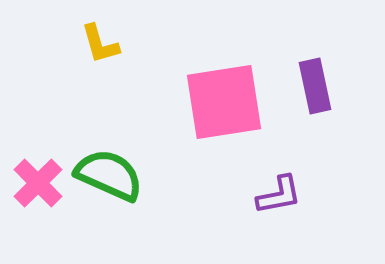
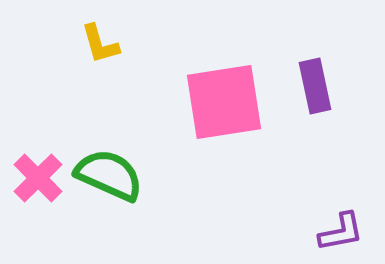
pink cross: moved 5 px up
purple L-shape: moved 62 px right, 37 px down
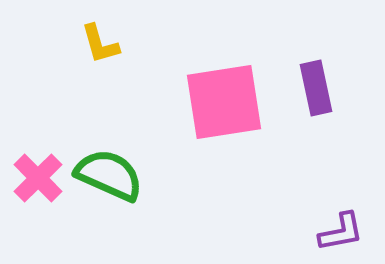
purple rectangle: moved 1 px right, 2 px down
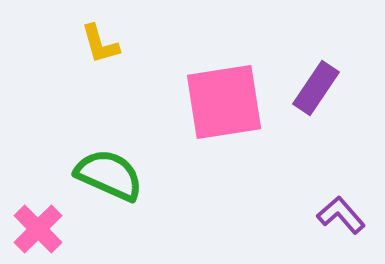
purple rectangle: rotated 46 degrees clockwise
pink cross: moved 51 px down
purple L-shape: moved 17 px up; rotated 120 degrees counterclockwise
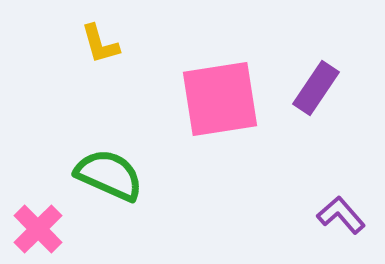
pink square: moved 4 px left, 3 px up
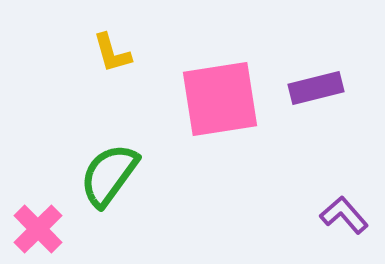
yellow L-shape: moved 12 px right, 9 px down
purple rectangle: rotated 42 degrees clockwise
green semicircle: rotated 78 degrees counterclockwise
purple L-shape: moved 3 px right
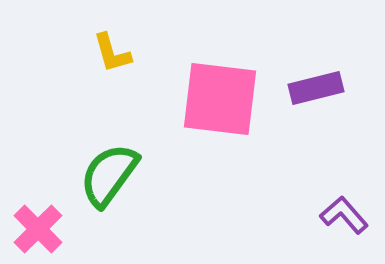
pink square: rotated 16 degrees clockwise
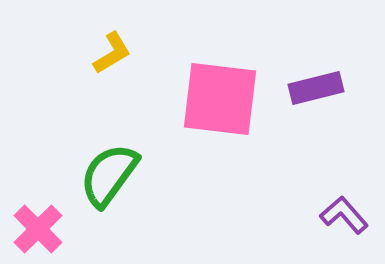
yellow L-shape: rotated 105 degrees counterclockwise
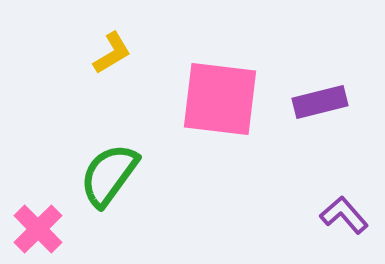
purple rectangle: moved 4 px right, 14 px down
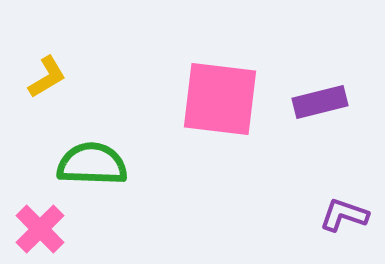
yellow L-shape: moved 65 px left, 24 px down
green semicircle: moved 17 px left, 11 px up; rotated 56 degrees clockwise
purple L-shape: rotated 30 degrees counterclockwise
pink cross: moved 2 px right
